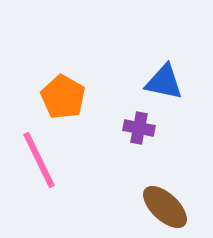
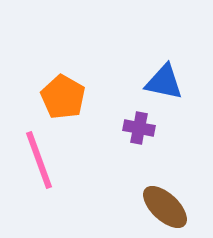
pink line: rotated 6 degrees clockwise
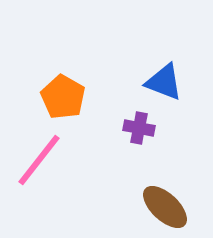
blue triangle: rotated 9 degrees clockwise
pink line: rotated 58 degrees clockwise
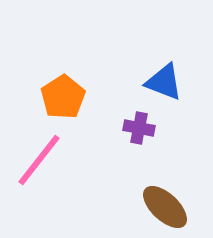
orange pentagon: rotated 9 degrees clockwise
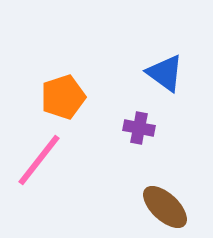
blue triangle: moved 1 px right, 9 px up; rotated 15 degrees clockwise
orange pentagon: rotated 15 degrees clockwise
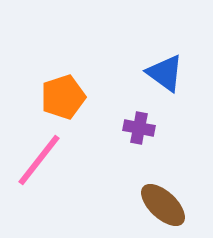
brown ellipse: moved 2 px left, 2 px up
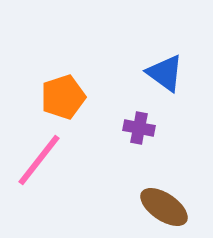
brown ellipse: moved 1 px right, 2 px down; rotated 9 degrees counterclockwise
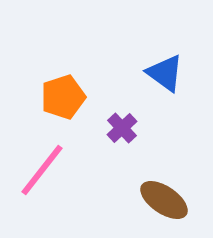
purple cross: moved 17 px left; rotated 36 degrees clockwise
pink line: moved 3 px right, 10 px down
brown ellipse: moved 7 px up
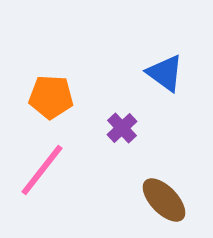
orange pentagon: moved 12 px left; rotated 21 degrees clockwise
brown ellipse: rotated 12 degrees clockwise
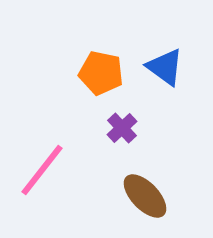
blue triangle: moved 6 px up
orange pentagon: moved 50 px right, 24 px up; rotated 9 degrees clockwise
brown ellipse: moved 19 px left, 4 px up
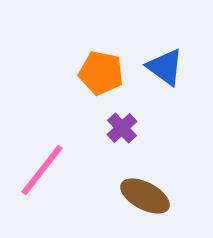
brown ellipse: rotated 18 degrees counterclockwise
